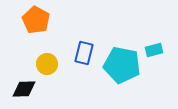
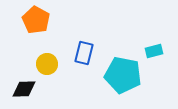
cyan rectangle: moved 1 px down
cyan pentagon: moved 1 px right, 10 px down
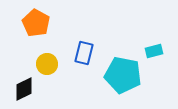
orange pentagon: moved 3 px down
black diamond: rotated 25 degrees counterclockwise
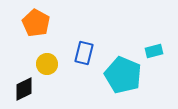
cyan pentagon: rotated 12 degrees clockwise
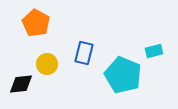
black diamond: moved 3 px left, 5 px up; rotated 20 degrees clockwise
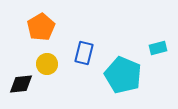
orange pentagon: moved 5 px right, 4 px down; rotated 12 degrees clockwise
cyan rectangle: moved 4 px right, 3 px up
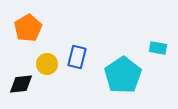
orange pentagon: moved 13 px left, 1 px down
cyan rectangle: rotated 24 degrees clockwise
blue rectangle: moved 7 px left, 4 px down
cyan pentagon: rotated 15 degrees clockwise
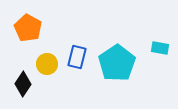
orange pentagon: rotated 12 degrees counterclockwise
cyan rectangle: moved 2 px right
cyan pentagon: moved 6 px left, 12 px up
black diamond: moved 2 px right; rotated 50 degrees counterclockwise
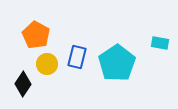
orange pentagon: moved 8 px right, 7 px down
cyan rectangle: moved 5 px up
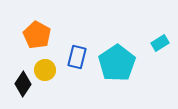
orange pentagon: moved 1 px right
cyan rectangle: rotated 42 degrees counterclockwise
yellow circle: moved 2 px left, 6 px down
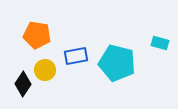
orange pentagon: rotated 20 degrees counterclockwise
cyan rectangle: rotated 48 degrees clockwise
blue rectangle: moved 1 px left, 1 px up; rotated 65 degrees clockwise
cyan pentagon: rotated 24 degrees counterclockwise
